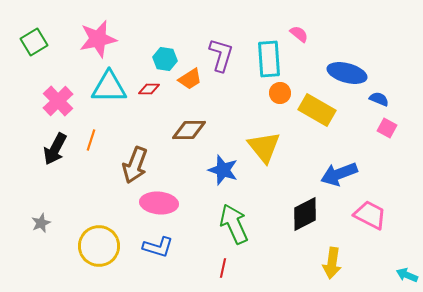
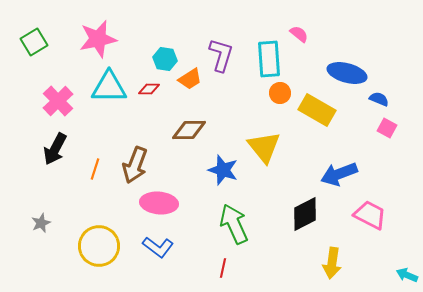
orange line: moved 4 px right, 29 px down
blue L-shape: rotated 20 degrees clockwise
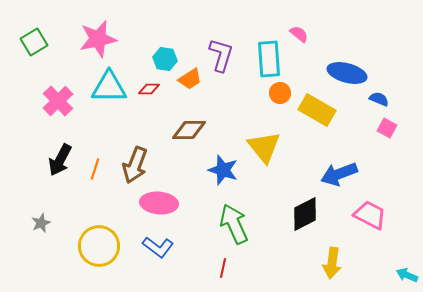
black arrow: moved 5 px right, 11 px down
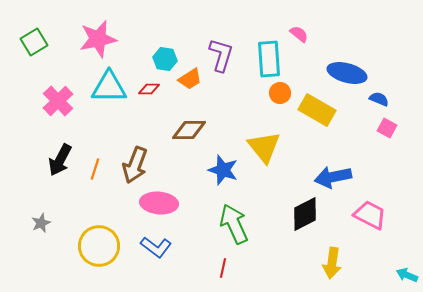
blue arrow: moved 6 px left, 3 px down; rotated 9 degrees clockwise
blue L-shape: moved 2 px left
